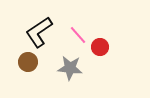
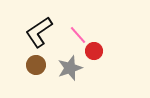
red circle: moved 6 px left, 4 px down
brown circle: moved 8 px right, 3 px down
gray star: rotated 25 degrees counterclockwise
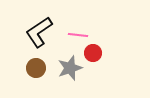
pink line: rotated 42 degrees counterclockwise
red circle: moved 1 px left, 2 px down
brown circle: moved 3 px down
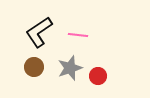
red circle: moved 5 px right, 23 px down
brown circle: moved 2 px left, 1 px up
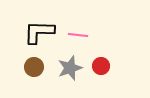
black L-shape: rotated 36 degrees clockwise
red circle: moved 3 px right, 10 px up
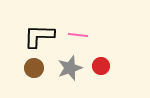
black L-shape: moved 4 px down
brown circle: moved 1 px down
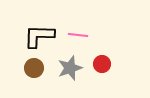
red circle: moved 1 px right, 2 px up
